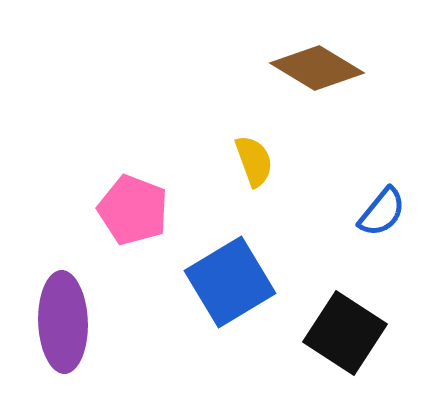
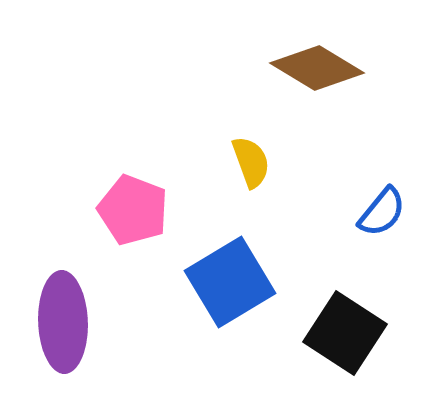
yellow semicircle: moved 3 px left, 1 px down
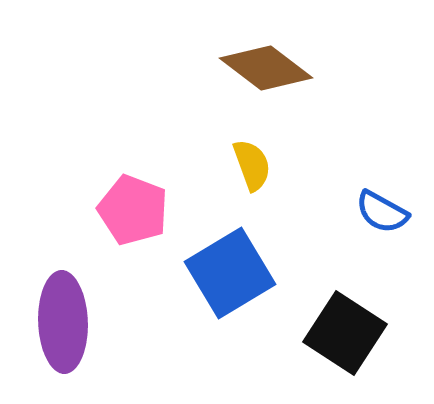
brown diamond: moved 51 px left; rotated 6 degrees clockwise
yellow semicircle: moved 1 px right, 3 px down
blue semicircle: rotated 80 degrees clockwise
blue square: moved 9 px up
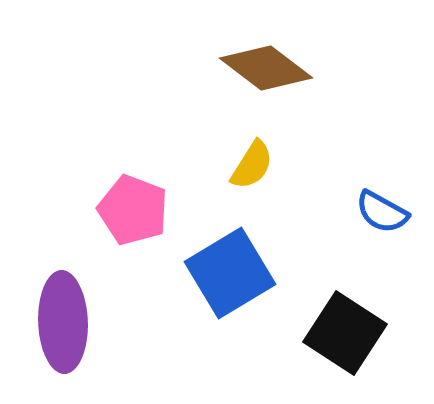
yellow semicircle: rotated 52 degrees clockwise
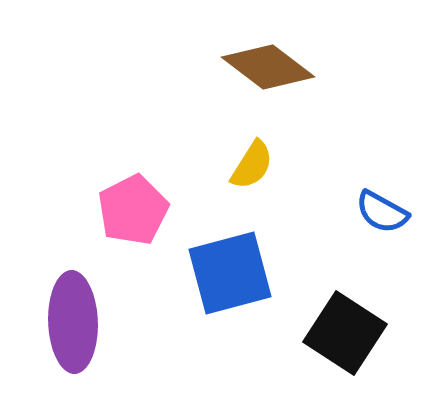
brown diamond: moved 2 px right, 1 px up
pink pentagon: rotated 24 degrees clockwise
blue square: rotated 16 degrees clockwise
purple ellipse: moved 10 px right
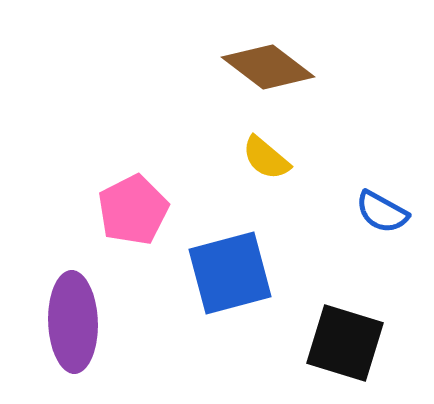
yellow semicircle: moved 14 px right, 7 px up; rotated 98 degrees clockwise
black square: moved 10 px down; rotated 16 degrees counterclockwise
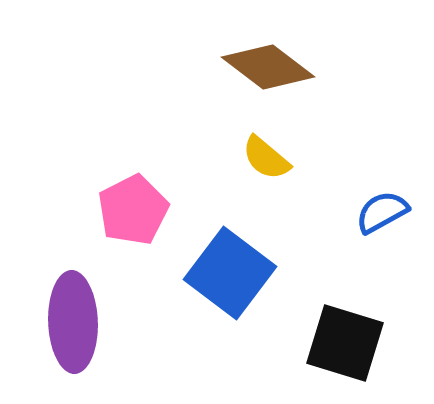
blue semicircle: rotated 122 degrees clockwise
blue square: rotated 38 degrees counterclockwise
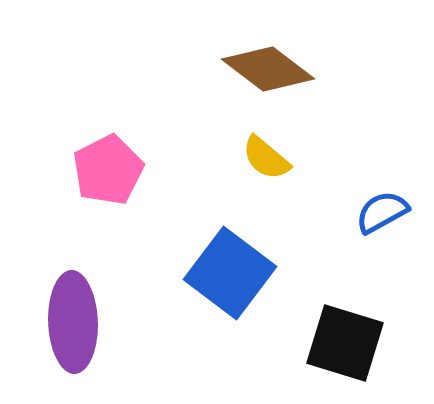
brown diamond: moved 2 px down
pink pentagon: moved 25 px left, 40 px up
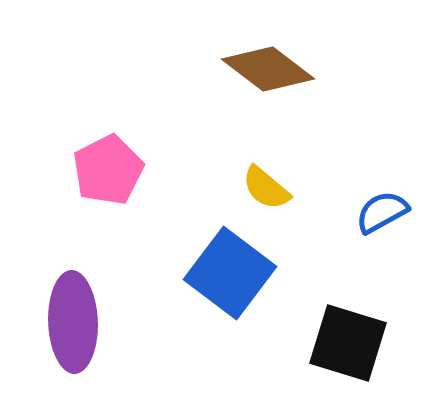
yellow semicircle: moved 30 px down
black square: moved 3 px right
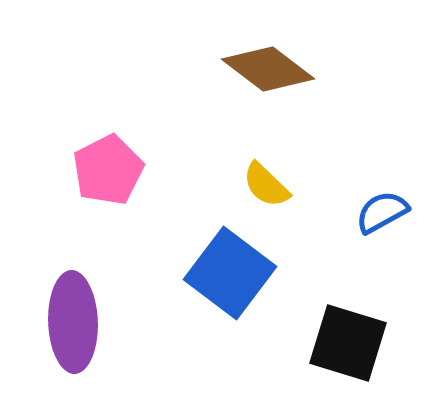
yellow semicircle: moved 3 px up; rotated 4 degrees clockwise
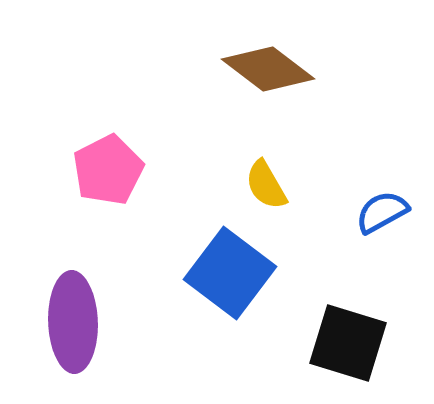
yellow semicircle: rotated 16 degrees clockwise
